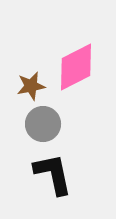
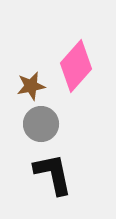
pink diamond: moved 1 px up; rotated 21 degrees counterclockwise
gray circle: moved 2 px left
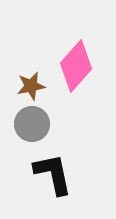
gray circle: moved 9 px left
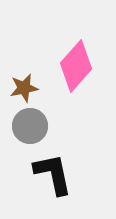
brown star: moved 7 px left, 2 px down
gray circle: moved 2 px left, 2 px down
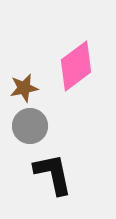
pink diamond: rotated 12 degrees clockwise
